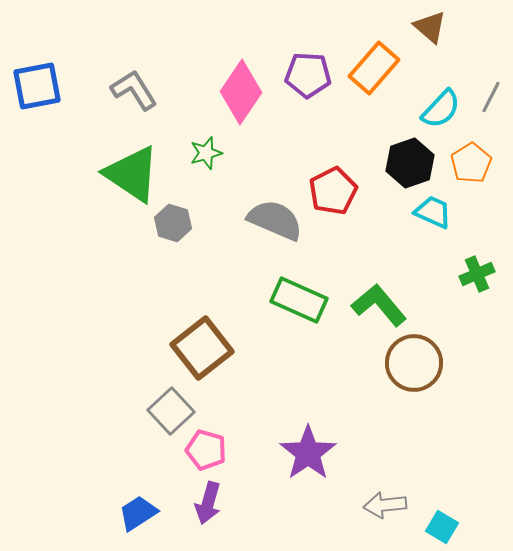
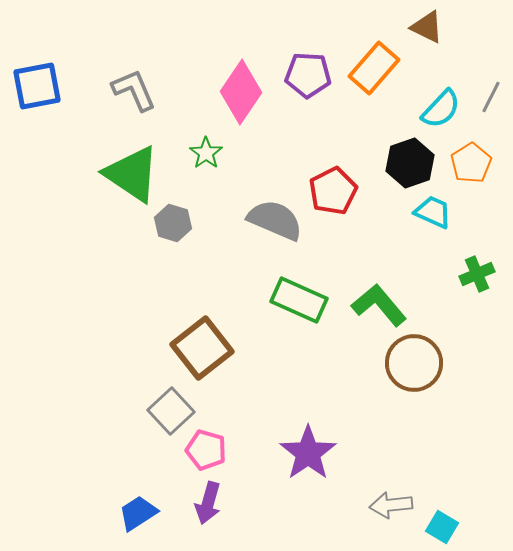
brown triangle: moved 3 px left; rotated 15 degrees counterclockwise
gray L-shape: rotated 9 degrees clockwise
green star: rotated 20 degrees counterclockwise
gray arrow: moved 6 px right
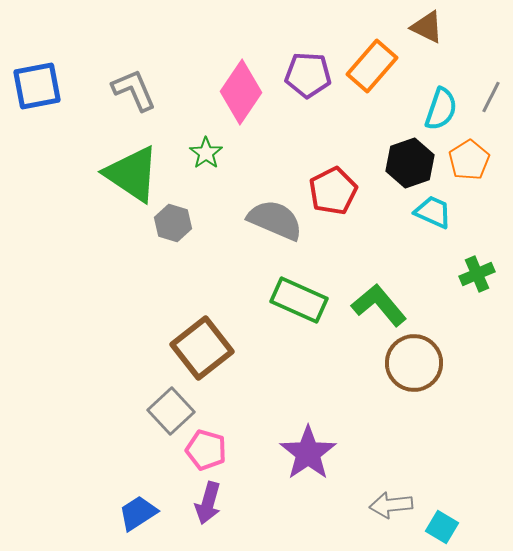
orange rectangle: moved 2 px left, 2 px up
cyan semicircle: rotated 24 degrees counterclockwise
orange pentagon: moved 2 px left, 3 px up
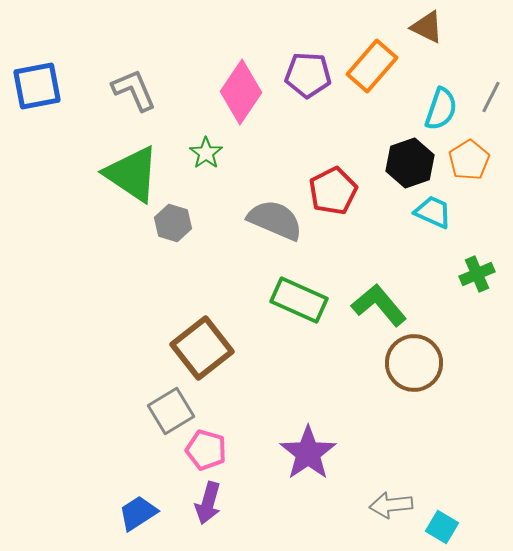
gray square: rotated 12 degrees clockwise
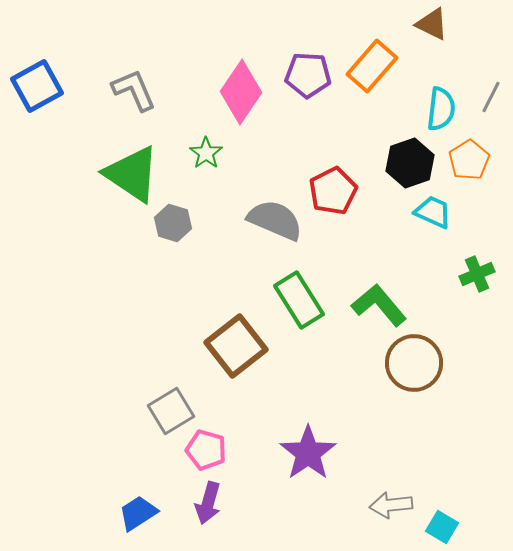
brown triangle: moved 5 px right, 3 px up
blue square: rotated 18 degrees counterclockwise
cyan semicircle: rotated 12 degrees counterclockwise
green rectangle: rotated 34 degrees clockwise
brown square: moved 34 px right, 2 px up
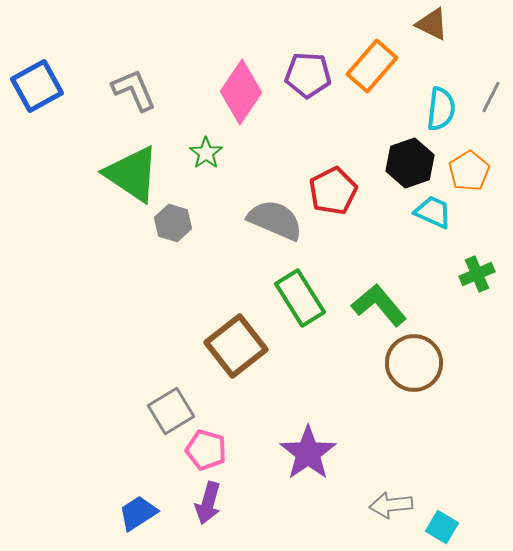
orange pentagon: moved 11 px down
green rectangle: moved 1 px right, 2 px up
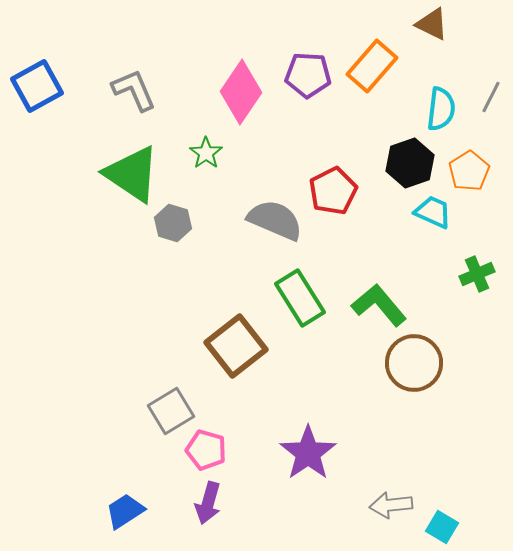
blue trapezoid: moved 13 px left, 2 px up
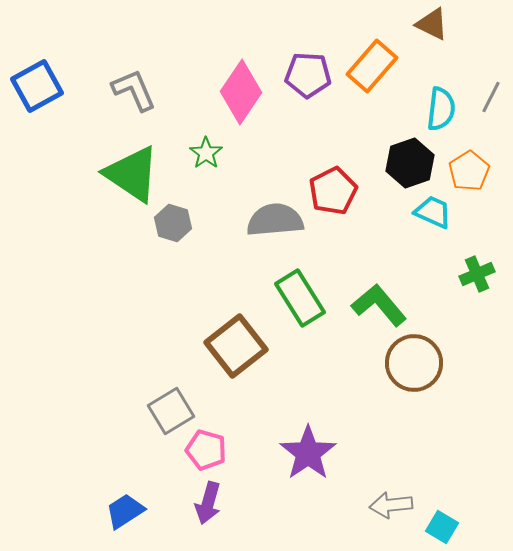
gray semicircle: rotated 28 degrees counterclockwise
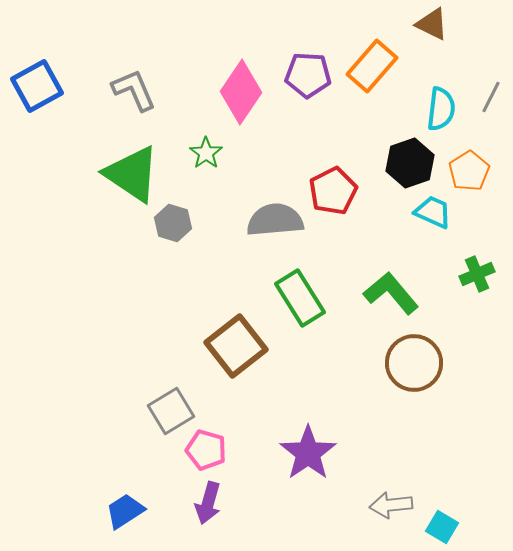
green L-shape: moved 12 px right, 12 px up
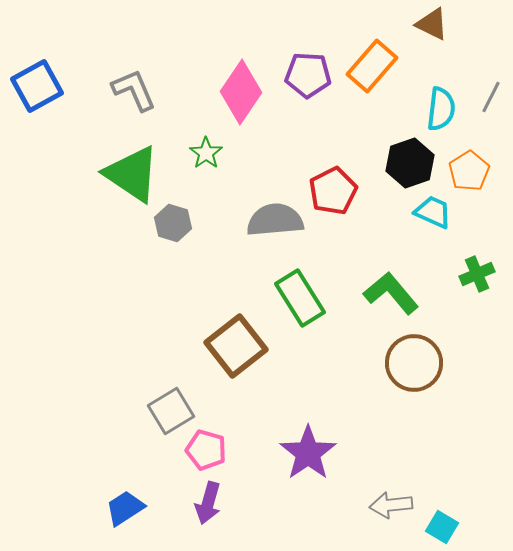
blue trapezoid: moved 3 px up
